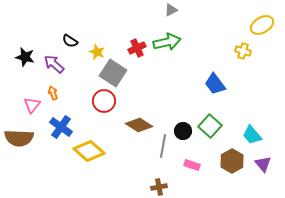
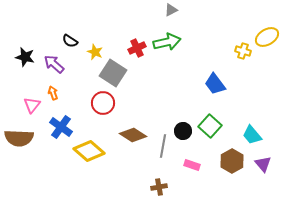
yellow ellipse: moved 5 px right, 12 px down
yellow star: moved 2 px left
red circle: moved 1 px left, 2 px down
brown diamond: moved 6 px left, 10 px down
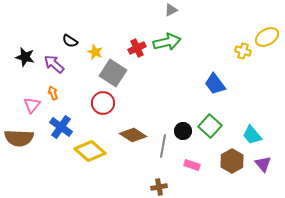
yellow diamond: moved 1 px right
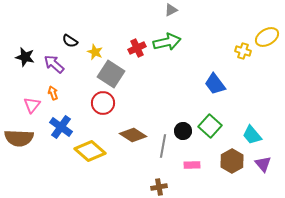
gray square: moved 2 px left, 1 px down
pink rectangle: rotated 21 degrees counterclockwise
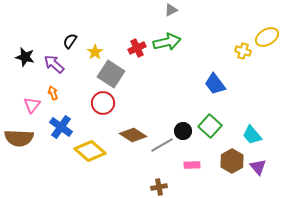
black semicircle: rotated 91 degrees clockwise
yellow star: rotated 14 degrees clockwise
gray line: moved 1 px left, 1 px up; rotated 50 degrees clockwise
purple triangle: moved 5 px left, 3 px down
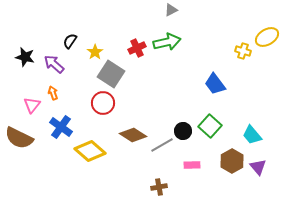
brown semicircle: rotated 24 degrees clockwise
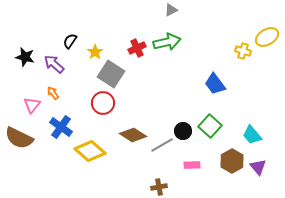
orange arrow: rotated 16 degrees counterclockwise
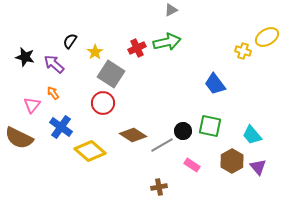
green square: rotated 30 degrees counterclockwise
pink rectangle: rotated 35 degrees clockwise
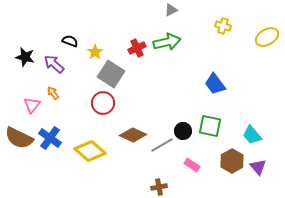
black semicircle: rotated 77 degrees clockwise
yellow cross: moved 20 px left, 25 px up
blue cross: moved 11 px left, 11 px down
brown diamond: rotated 8 degrees counterclockwise
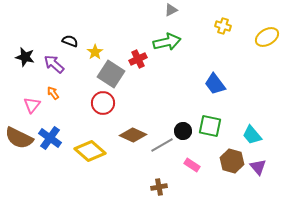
red cross: moved 1 px right, 11 px down
brown hexagon: rotated 15 degrees counterclockwise
